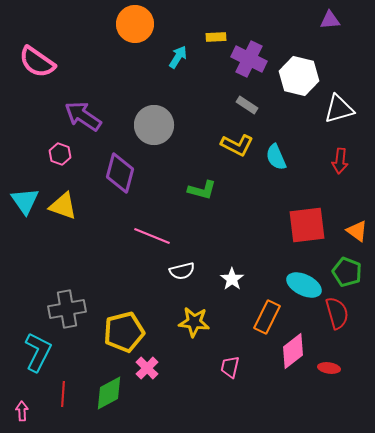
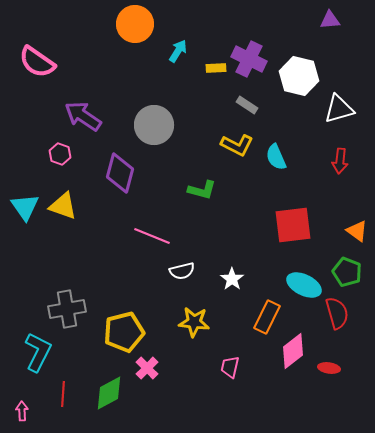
yellow rectangle: moved 31 px down
cyan arrow: moved 6 px up
cyan triangle: moved 6 px down
red square: moved 14 px left
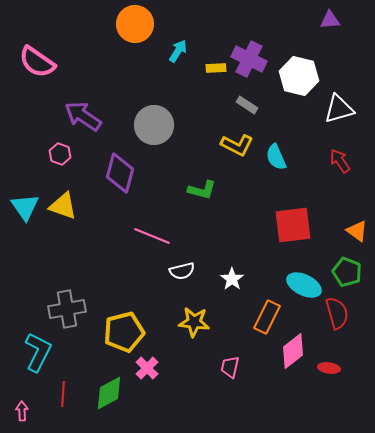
red arrow: rotated 140 degrees clockwise
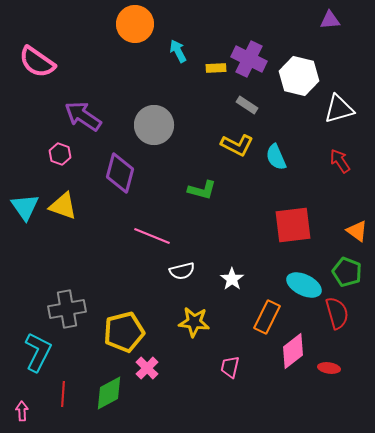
cyan arrow: rotated 60 degrees counterclockwise
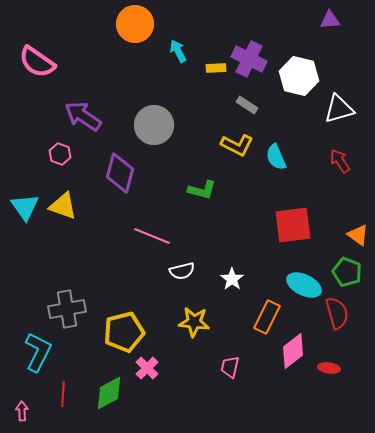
orange triangle: moved 1 px right, 4 px down
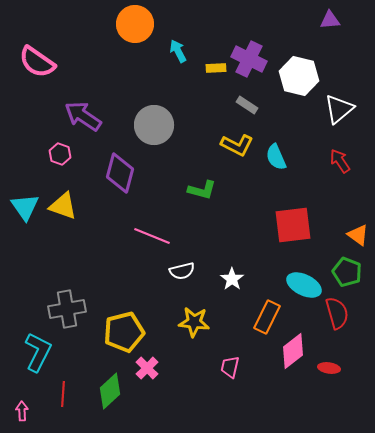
white triangle: rotated 24 degrees counterclockwise
green diamond: moved 1 px right, 2 px up; rotated 15 degrees counterclockwise
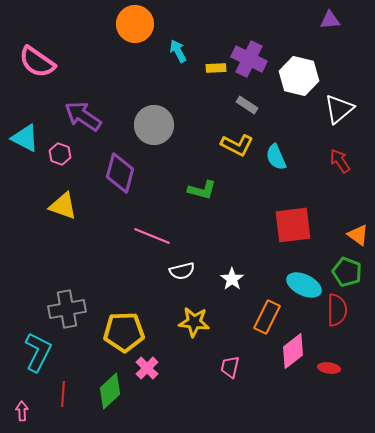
cyan triangle: moved 69 px up; rotated 28 degrees counterclockwise
red semicircle: moved 3 px up; rotated 16 degrees clockwise
yellow pentagon: rotated 12 degrees clockwise
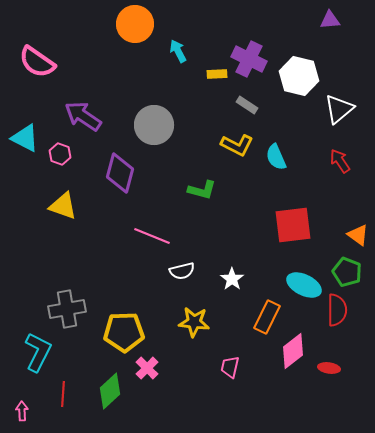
yellow rectangle: moved 1 px right, 6 px down
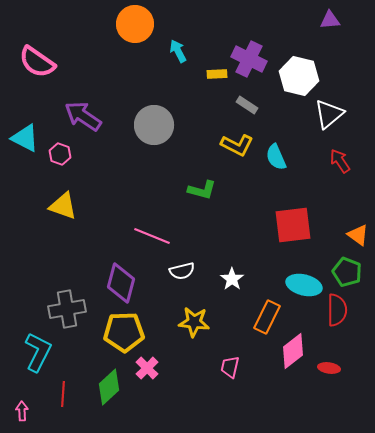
white triangle: moved 10 px left, 5 px down
purple diamond: moved 1 px right, 110 px down
cyan ellipse: rotated 12 degrees counterclockwise
green diamond: moved 1 px left, 4 px up
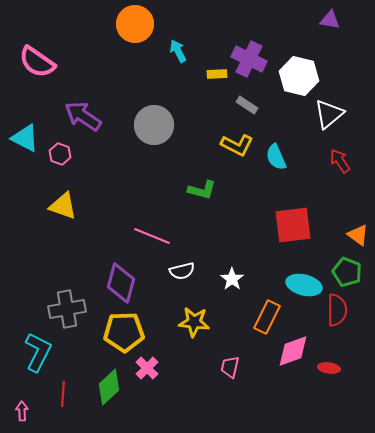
purple triangle: rotated 15 degrees clockwise
pink diamond: rotated 18 degrees clockwise
